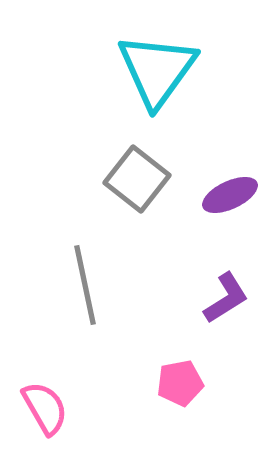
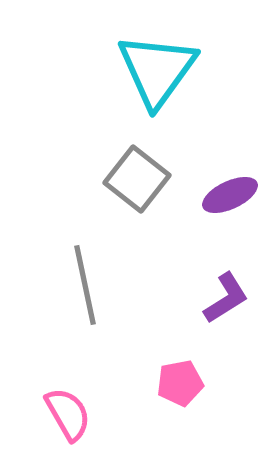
pink semicircle: moved 23 px right, 6 px down
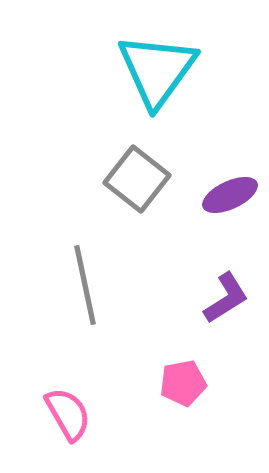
pink pentagon: moved 3 px right
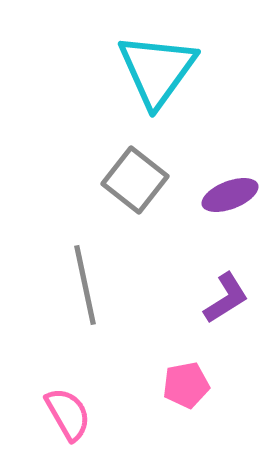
gray square: moved 2 px left, 1 px down
purple ellipse: rotated 4 degrees clockwise
pink pentagon: moved 3 px right, 2 px down
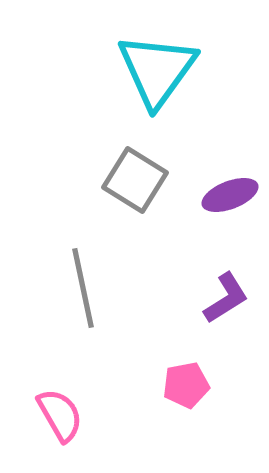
gray square: rotated 6 degrees counterclockwise
gray line: moved 2 px left, 3 px down
pink semicircle: moved 8 px left, 1 px down
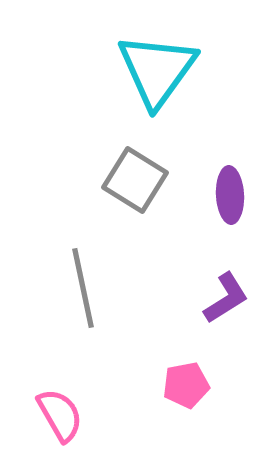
purple ellipse: rotated 72 degrees counterclockwise
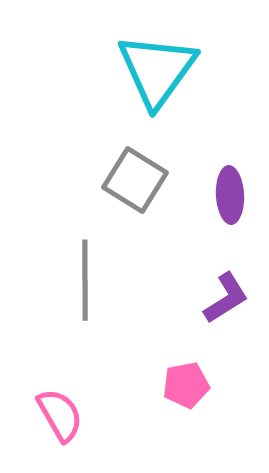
gray line: moved 2 px right, 8 px up; rotated 12 degrees clockwise
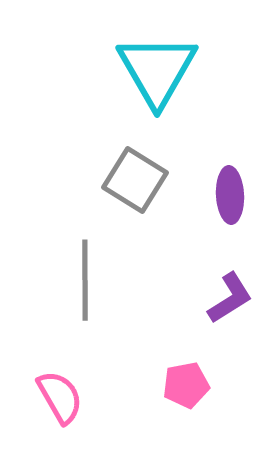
cyan triangle: rotated 6 degrees counterclockwise
purple L-shape: moved 4 px right
pink semicircle: moved 18 px up
